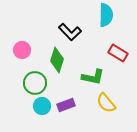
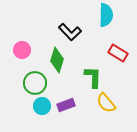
green L-shape: rotated 100 degrees counterclockwise
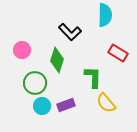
cyan semicircle: moved 1 px left
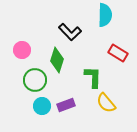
green circle: moved 3 px up
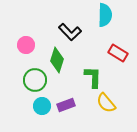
pink circle: moved 4 px right, 5 px up
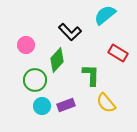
cyan semicircle: rotated 130 degrees counterclockwise
green diamond: rotated 25 degrees clockwise
green L-shape: moved 2 px left, 2 px up
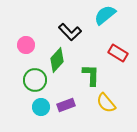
cyan circle: moved 1 px left, 1 px down
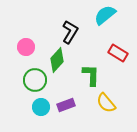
black L-shape: rotated 105 degrees counterclockwise
pink circle: moved 2 px down
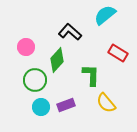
black L-shape: rotated 80 degrees counterclockwise
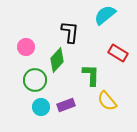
black L-shape: rotated 55 degrees clockwise
yellow semicircle: moved 1 px right, 2 px up
